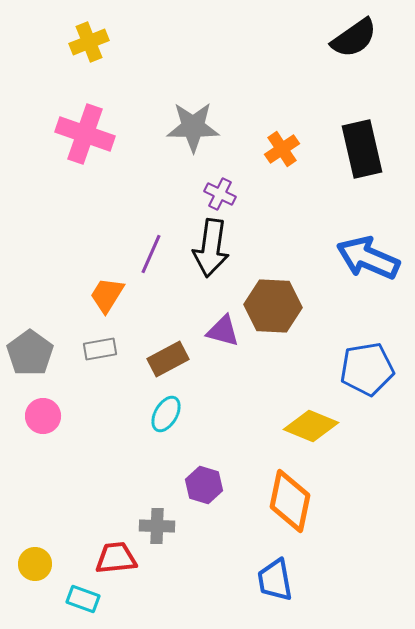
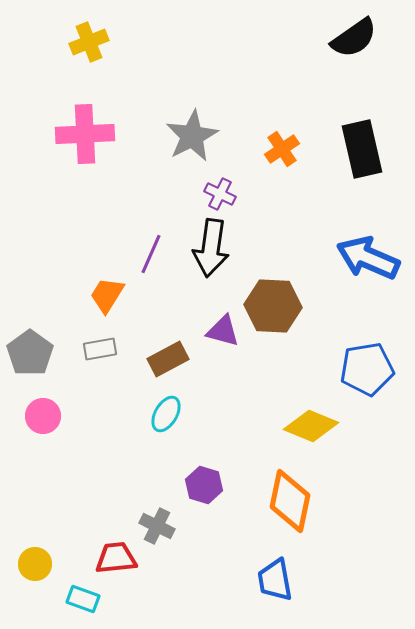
gray star: moved 1 px left, 9 px down; rotated 28 degrees counterclockwise
pink cross: rotated 22 degrees counterclockwise
gray cross: rotated 24 degrees clockwise
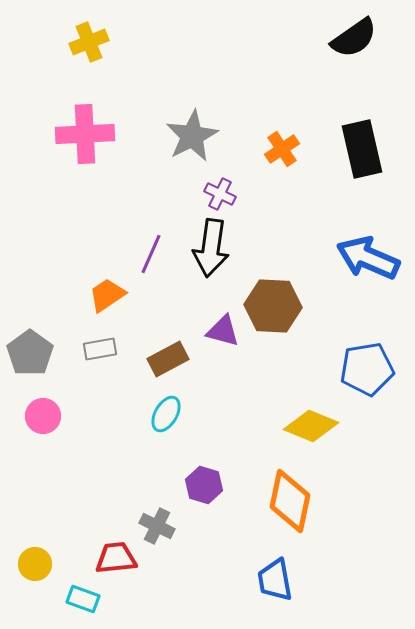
orange trapezoid: rotated 24 degrees clockwise
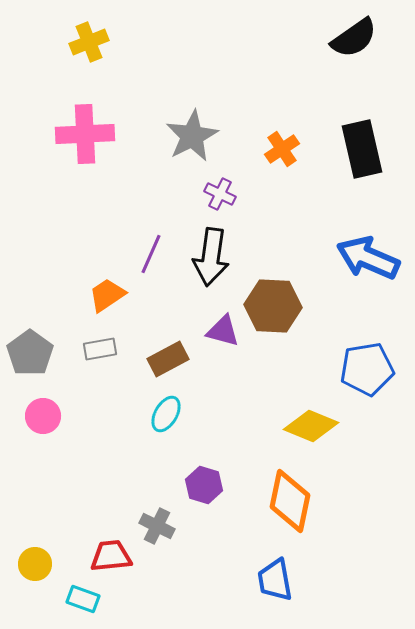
black arrow: moved 9 px down
red trapezoid: moved 5 px left, 2 px up
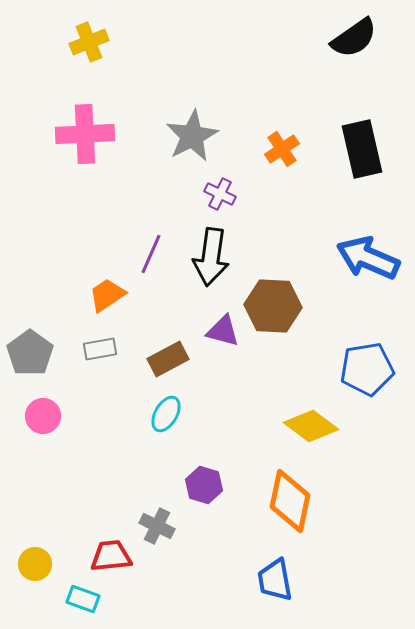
yellow diamond: rotated 14 degrees clockwise
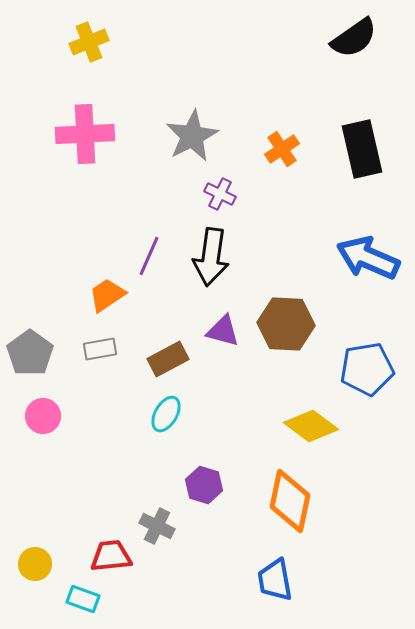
purple line: moved 2 px left, 2 px down
brown hexagon: moved 13 px right, 18 px down
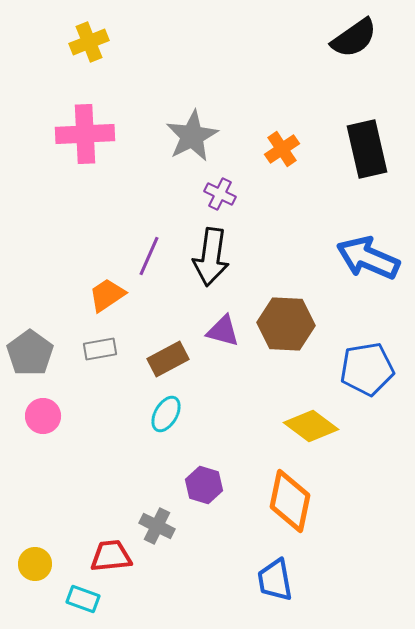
black rectangle: moved 5 px right
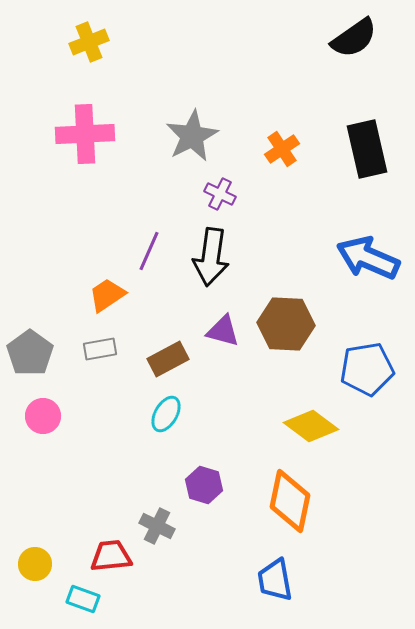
purple line: moved 5 px up
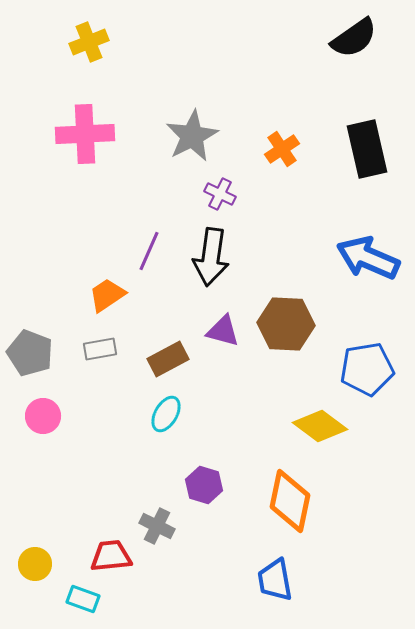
gray pentagon: rotated 15 degrees counterclockwise
yellow diamond: moved 9 px right
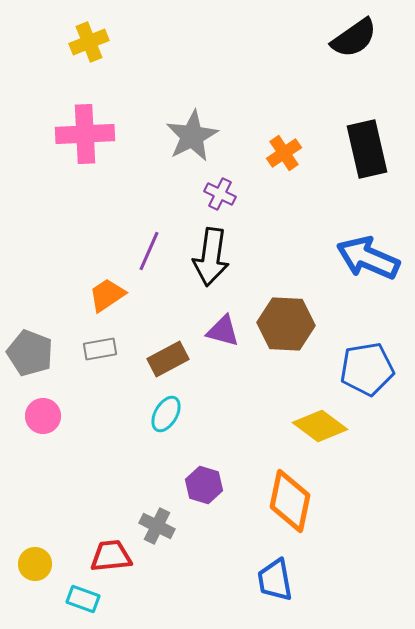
orange cross: moved 2 px right, 4 px down
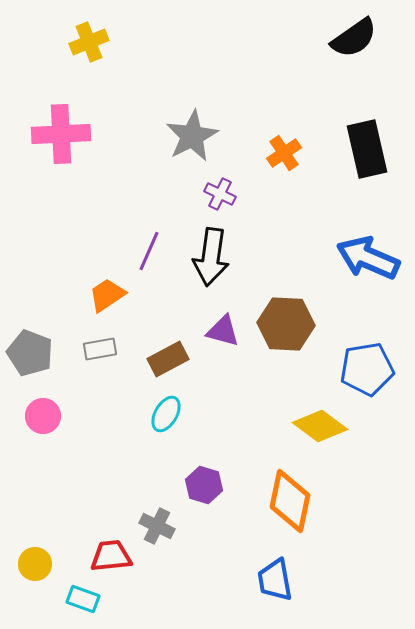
pink cross: moved 24 px left
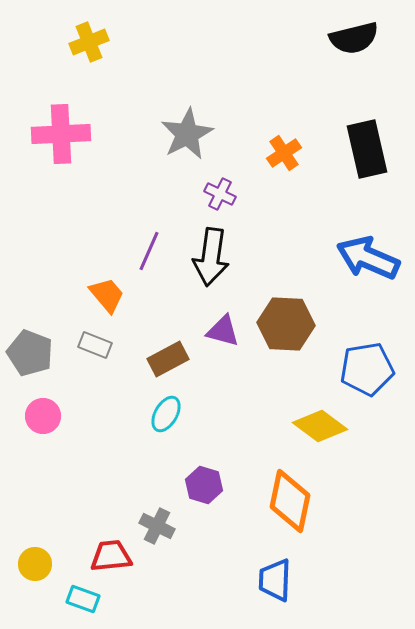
black semicircle: rotated 21 degrees clockwise
gray star: moved 5 px left, 2 px up
orange trapezoid: rotated 84 degrees clockwise
gray rectangle: moved 5 px left, 4 px up; rotated 32 degrees clockwise
blue trapezoid: rotated 12 degrees clockwise
